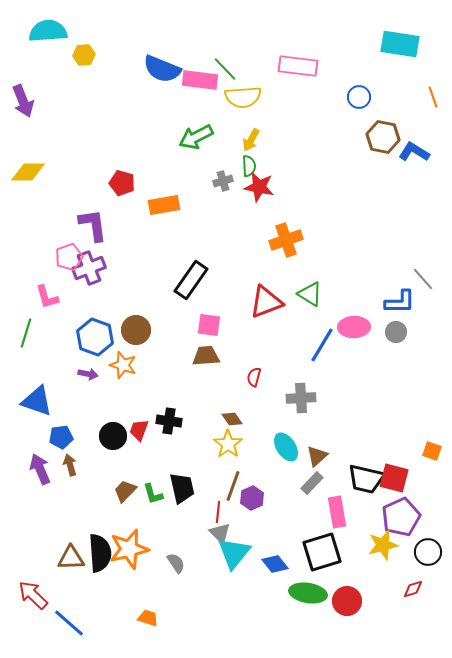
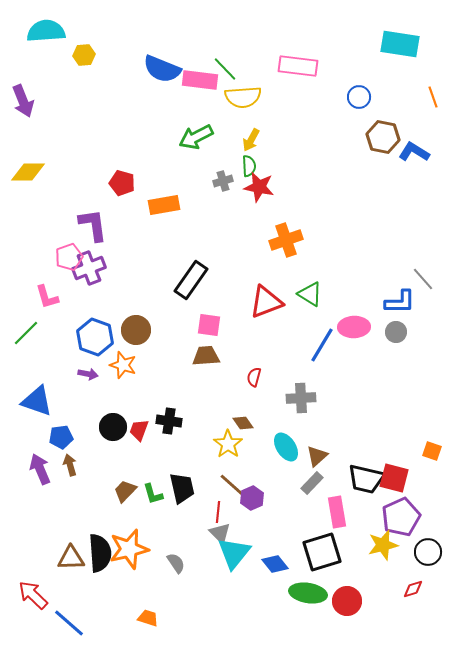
cyan semicircle at (48, 31): moved 2 px left
green line at (26, 333): rotated 28 degrees clockwise
brown diamond at (232, 419): moved 11 px right, 4 px down
black circle at (113, 436): moved 9 px up
brown line at (233, 486): rotated 68 degrees counterclockwise
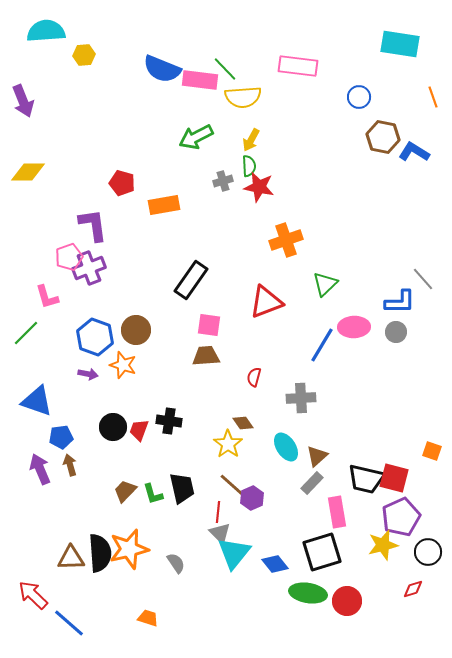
green triangle at (310, 294): moved 15 px right, 10 px up; rotated 44 degrees clockwise
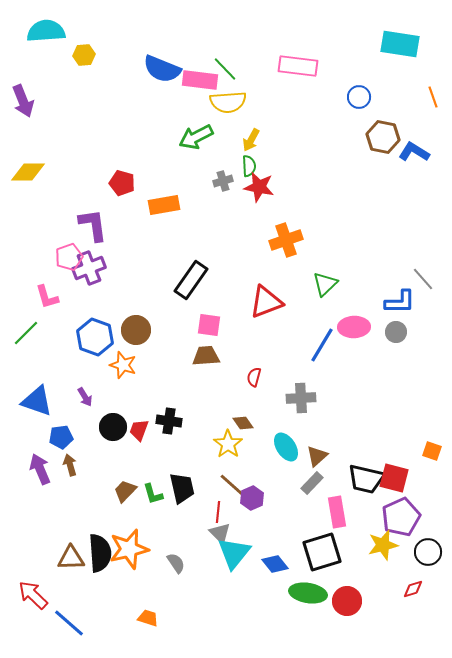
yellow semicircle at (243, 97): moved 15 px left, 5 px down
purple arrow at (88, 374): moved 3 px left, 23 px down; rotated 48 degrees clockwise
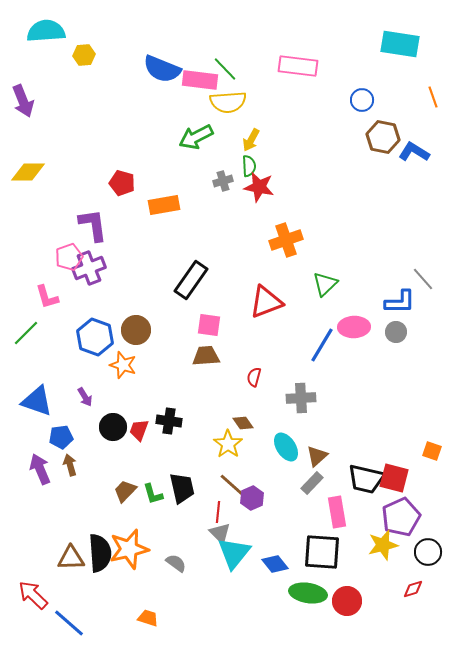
blue circle at (359, 97): moved 3 px right, 3 px down
black square at (322, 552): rotated 21 degrees clockwise
gray semicircle at (176, 563): rotated 20 degrees counterclockwise
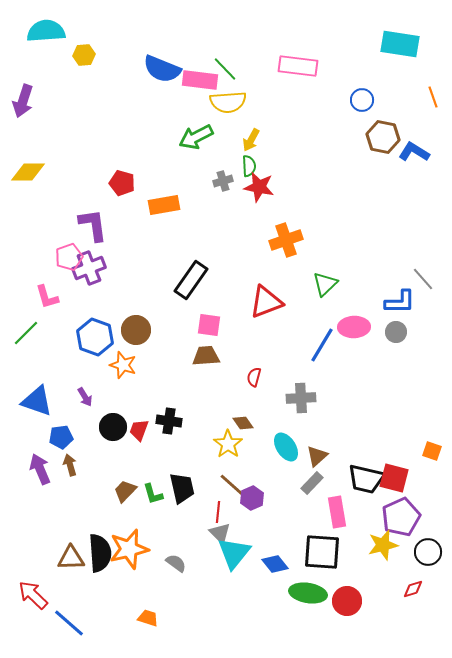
purple arrow at (23, 101): rotated 40 degrees clockwise
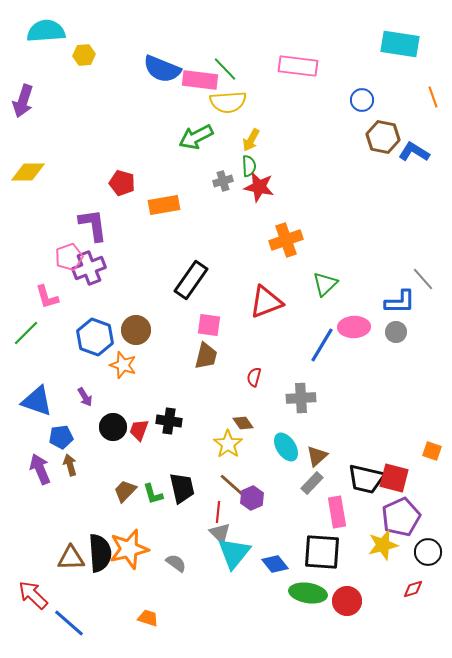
brown trapezoid at (206, 356): rotated 108 degrees clockwise
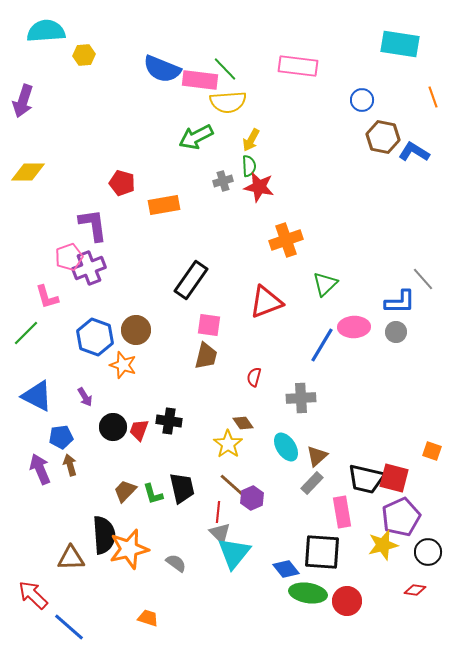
blue triangle at (37, 401): moved 5 px up; rotated 8 degrees clockwise
pink rectangle at (337, 512): moved 5 px right
black semicircle at (100, 553): moved 4 px right, 18 px up
blue diamond at (275, 564): moved 11 px right, 5 px down
red diamond at (413, 589): moved 2 px right, 1 px down; rotated 25 degrees clockwise
blue line at (69, 623): moved 4 px down
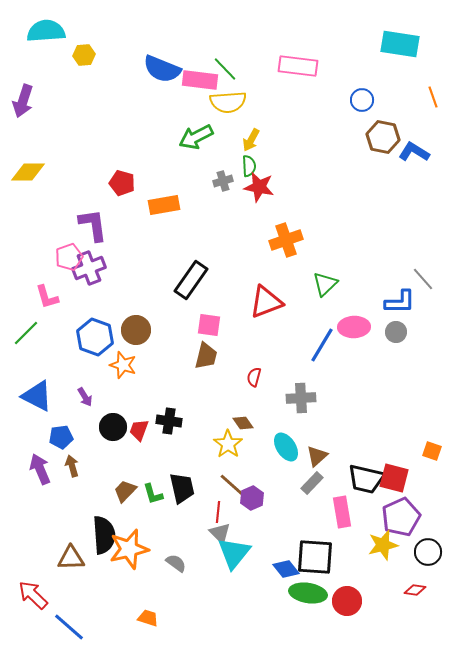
brown arrow at (70, 465): moved 2 px right, 1 px down
black square at (322, 552): moved 7 px left, 5 px down
